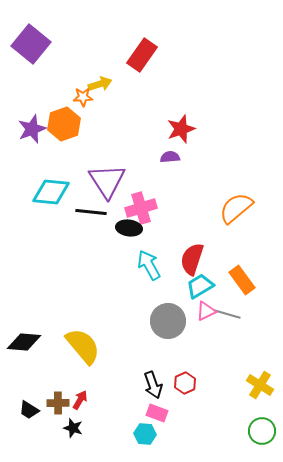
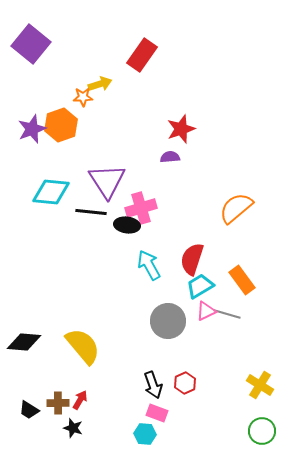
orange hexagon: moved 3 px left, 1 px down
black ellipse: moved 2 px left, 3 px up
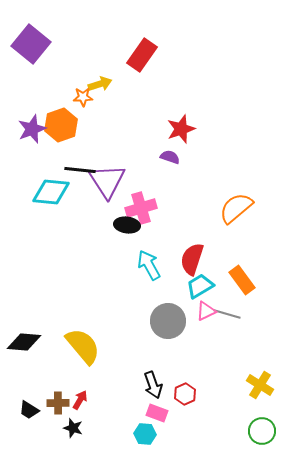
purple semicircle: rotated 24 degrees clockwise
black line: moved 11 px left, 42 px up
red hexagon: moved 11 px down
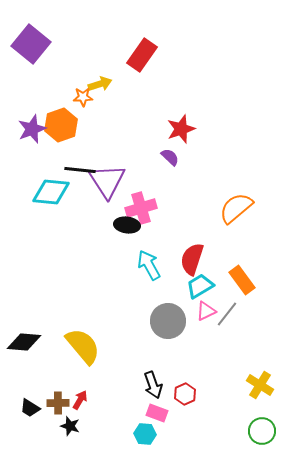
purple semicircle: rotated 24 degrees clockwise
gray line: rotated 68 degrees counterclockwise
black trapezoid: moved 1 px right, 2 px up
black star: moved 3 px left, 2 px up
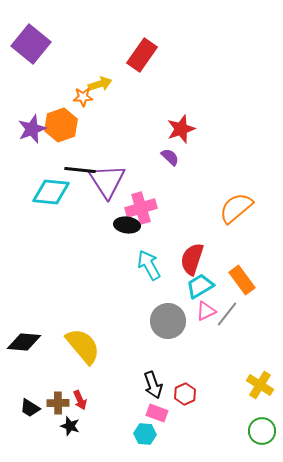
red arrow: rotated 126 degrees clockwise
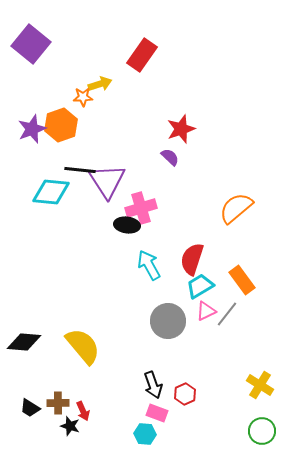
red arrow: moved 3 px right, 11 px down
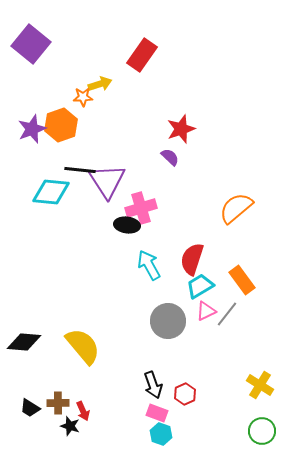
cyan hexagon: moved 16 px right; rotated 15 degrees clockwise
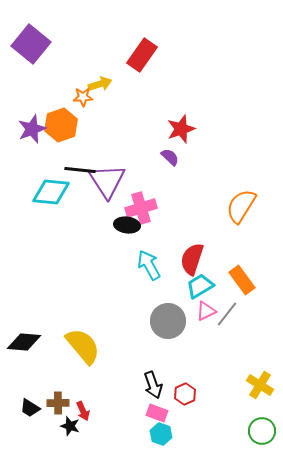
orange semicircle: moved 5 px right, 2 px up; rotated 18 degrees counterclockwise
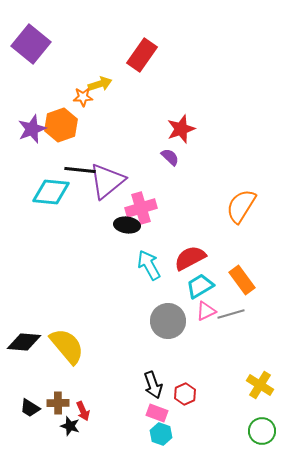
purple triangle: rotated 24 degrees clockwise
red semicircle: moved 2 px left, 1 px up; rotated 44 degrees clockwise
gray line: moved 4 px right; rotated 36 degrees clockwise
yellow semicircle: moved 16 px left
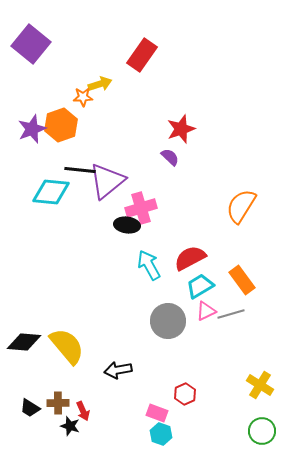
black arrow: moved 35 px left, 15 px up; rotated 100 degrees clockwise
